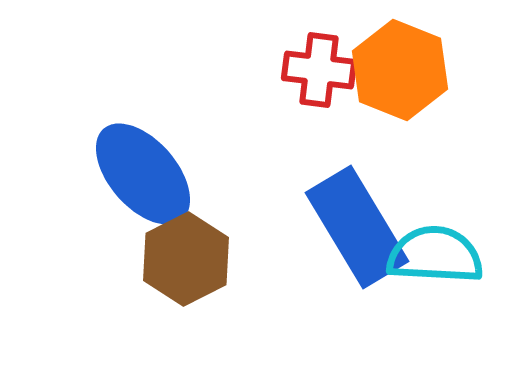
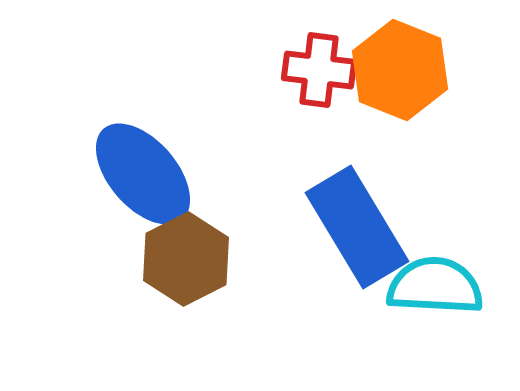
cyan semicircle: moved 31 px down
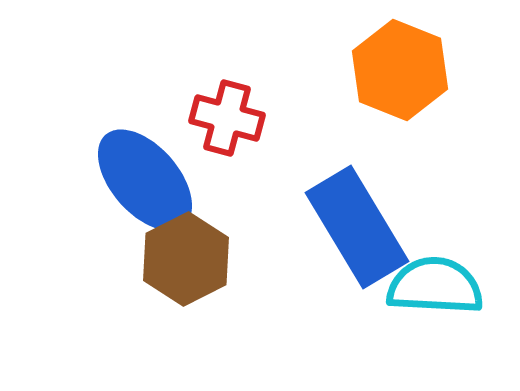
red cross: moved 92 px left, 48 px down; rotated 8 degrees clockwise
blue ellipse: moved 2 px right, 6 px down
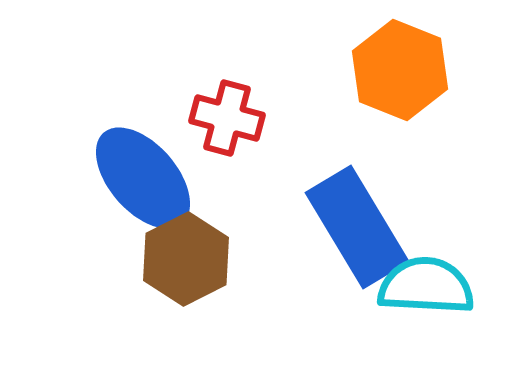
blue ellipse: moved 2 px left, 2 px up
cyan semicircle: moved 9 px left
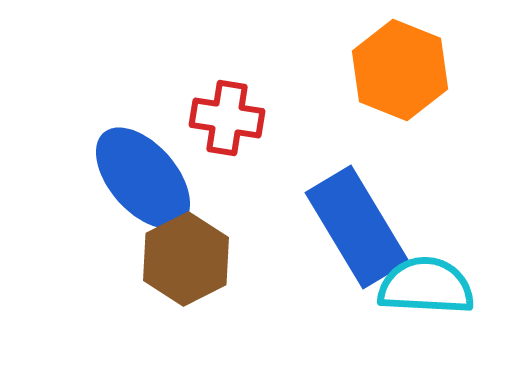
red cross: rotated 6 degrees counterclockwise
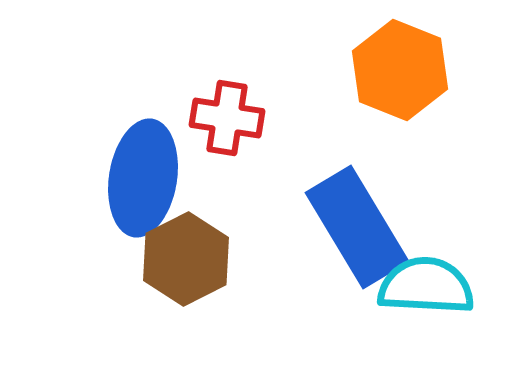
blue ellipse: rotated 50 degrees clockwise
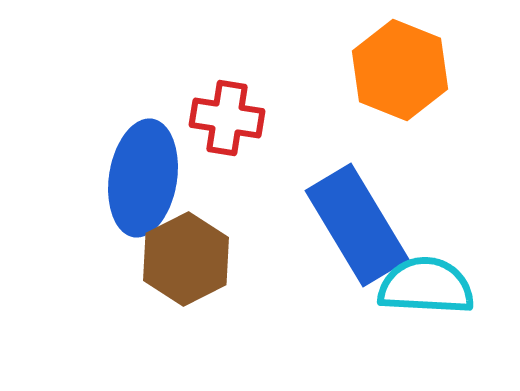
blue rectangle: moved 2 px up
